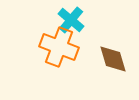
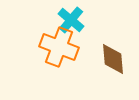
brown diamond: rotated 12 degrees clockwise
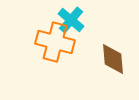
orange cross: moved 4 px left, 5 px up; rotated 6 degrees counterclockwise
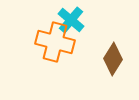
brown diamond: rotated 36 degrees clockwise
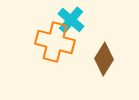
brown diamond: moved 9 px left
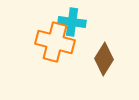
cyan cross: moved 1 px right, 2 px down; rotated 32 degrees counterclockwise
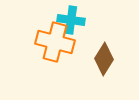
cyan cross: moved 1 px left, 2 px up
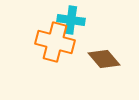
brown diamond: rotated 72 degrees counterclockwise
